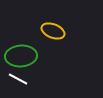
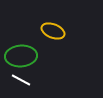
white line: moved 3 px right, 1 px down
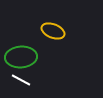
green ellipse: moved 1 px down
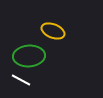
green ellipse: moved 8 px right, 1 px up
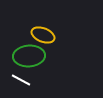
yellow ellipse: moved 10 px left, 4 px down
